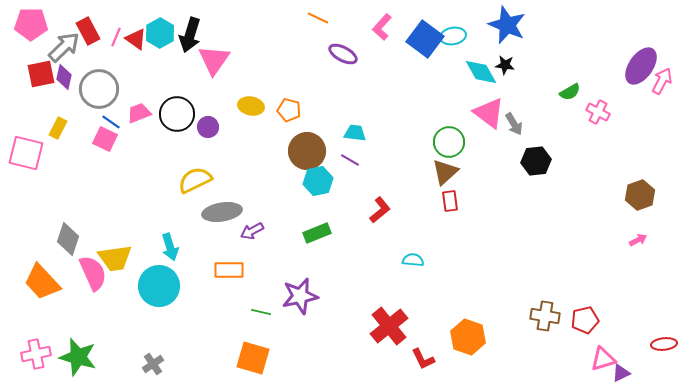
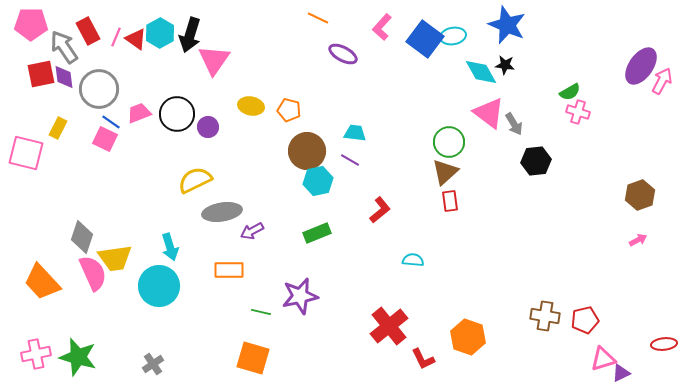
gray arrow at (64, 47): rotated 80 degrees counterclockwise
purple diamond at (64, 77): rotated 20 degrees counterclockwise
pink cross at (598, 112): moved 20 px left; rotated 10 degrees counterclockwise
gray diamond at (68, 239): moved 14 px right, 2 px up
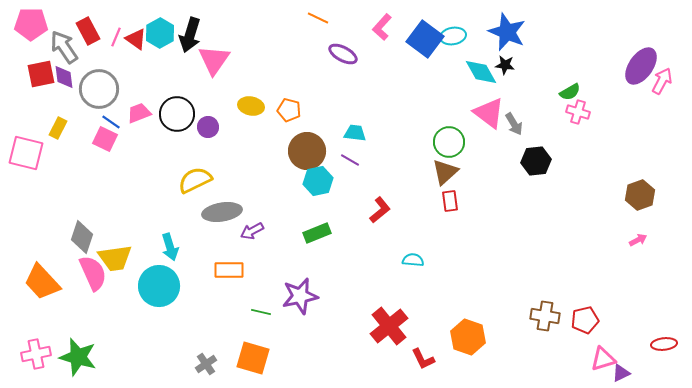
blue star at (507, 25): moved 7 px down
gray cross at (153, 364): moved 53 px right
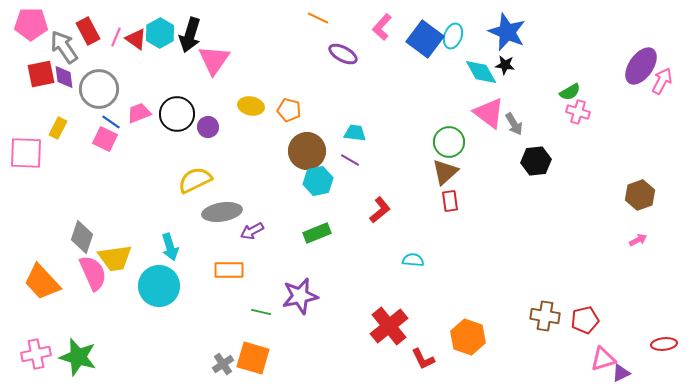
cyan ellipse at (453, 36): rotated 60 degrees counterclockwise
pink square at (26, 153): rotated 12 degrees counterclockwise
gray cross at (206, 364): moved 17 px right
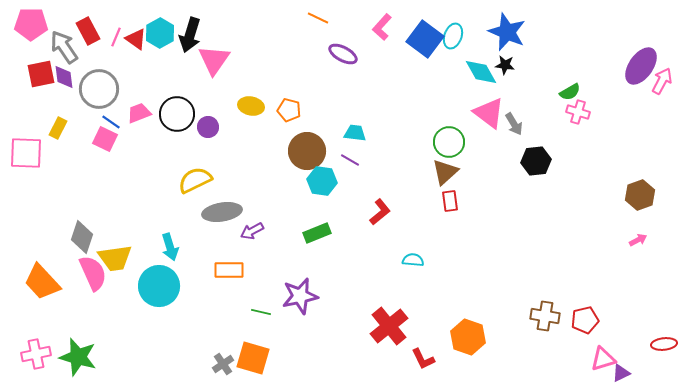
cyan hexagon at (318, 181): moved 4 px right; rotated 20 degrees clockwise
red L-shape at (380, 210): moved 2 px down
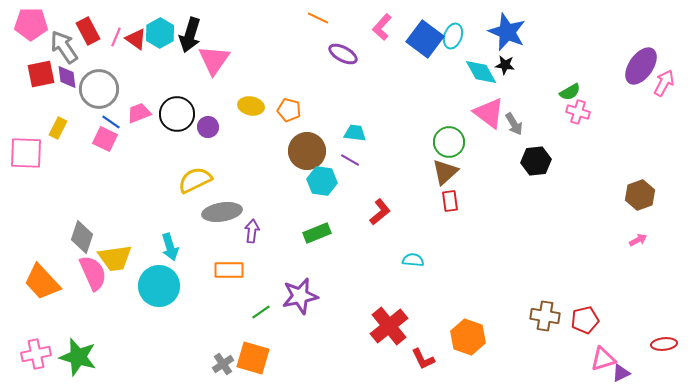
purple diamond at (64, 77): moved 3 px right
pink arrow at (662, 81): moved 2 px right, 2 px down
purple arrow at (252, 231): rotated 125 degrees clockwise
green line at (261, 312): rotated 48 degrees counterclockwise
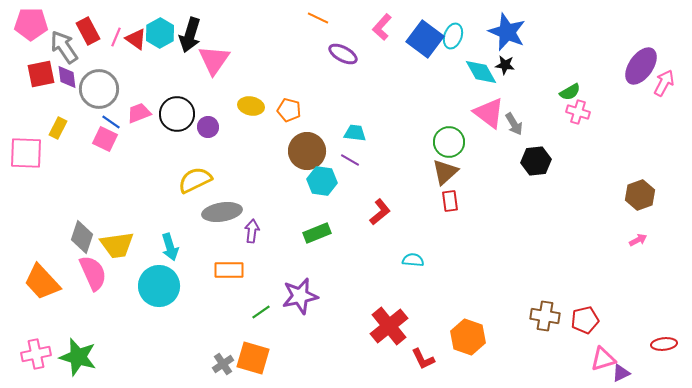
yellow trapezoid at (115, 258): moved 2 px right, 13 px up
